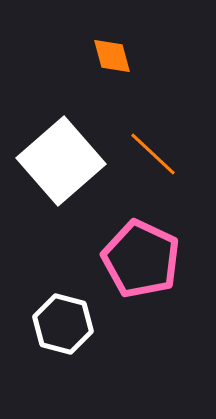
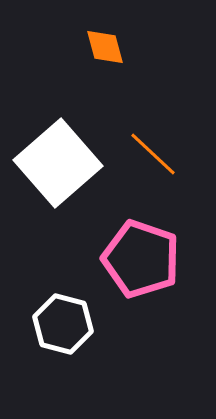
orange diamond: moved 7 px left, 9 px up
white square: moved 3 px left, 2 px down
pink pentagon: rotated 6 degrees counterclockwise
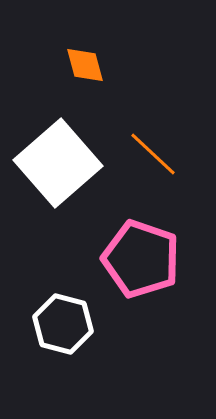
orange diamond: moved 20 px left, 18 px down
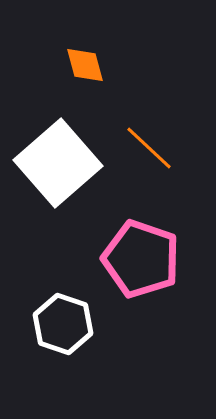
orange line: moved 4 px left, 6 px up
white hexagon: rotated 4 degrees clockwise
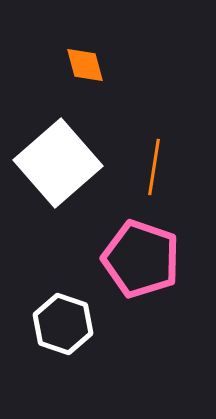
orange line: moved 5 px right, 19 px down; rotated 56 degrees clockwise
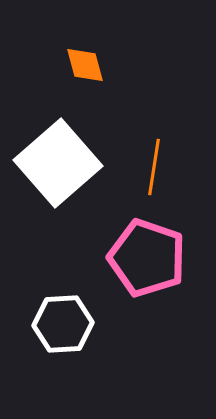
pink pentagon: moved 6 px right, 1 px up
white hexagon: rotated 22 degrees counterclockwise
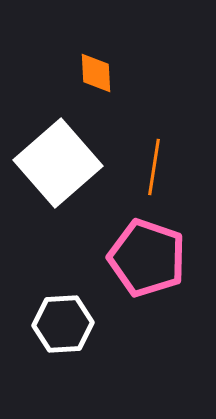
orange diamond: moved 11 px right, 8 px down; rotated 12 degrees clockwise
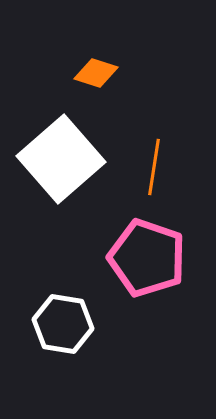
orange diamond: rotated 69 degrees counterclockwise
white square: moved 3 px right, 4 px up
white hexagon: rotated 12 degrees clockwise
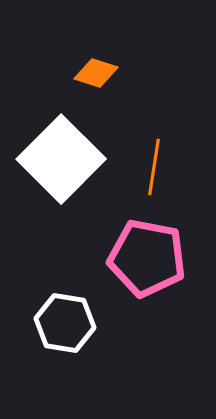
white square: rotated 4 degrees counterclockwise
pink pentagon: rotated 8 degrees counterclockwise
white hexagon: moved 2 px right, 1 px up
